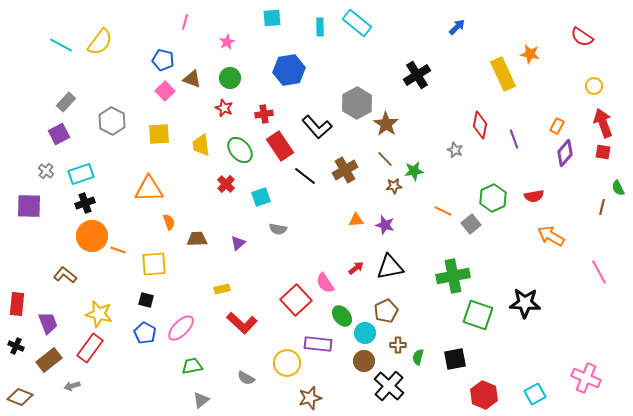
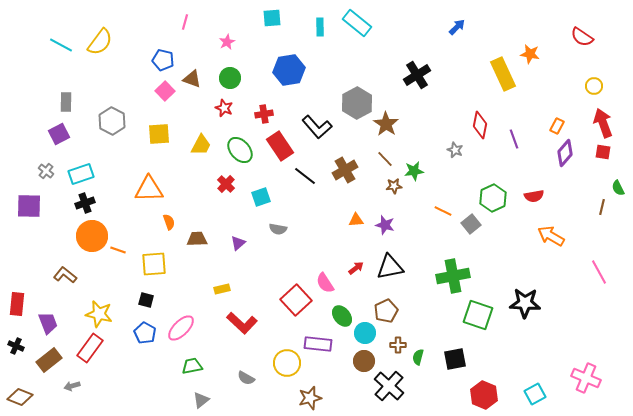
gray rectangle at (66, 102): rotated 42 degrees counterclockwise
yellow trapezoid at (201, 145): rotated 145 degrees counterclockwise
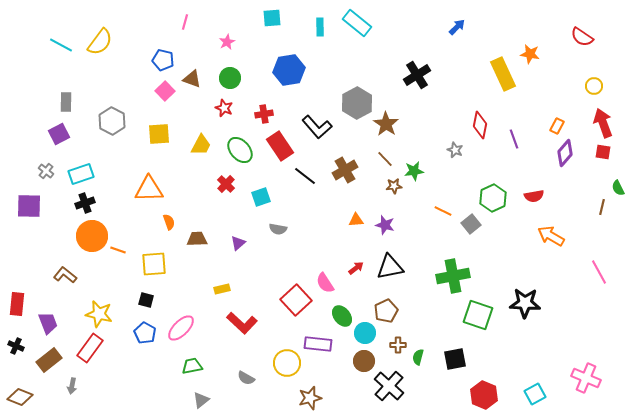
gray arrow at (72, 386): rotated 63 degrees counterclockwise
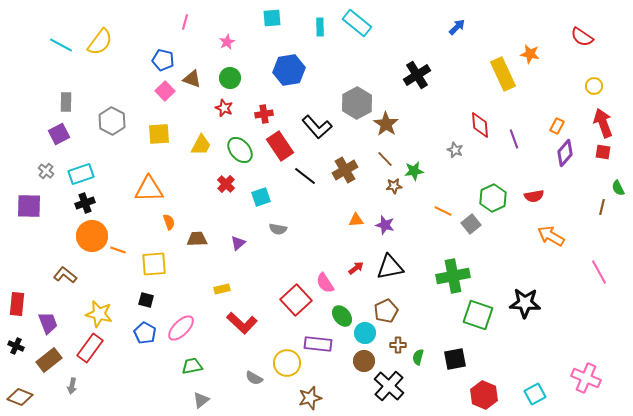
red diamond at (480, 125): rotated 16 degrees counterclockwise
gray semicircle at (246, 378): moved 8 px right
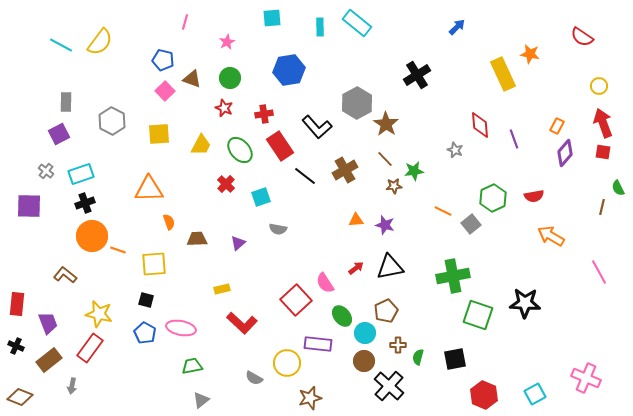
yellow circle at (594, 86): moved 5 px right
pink ellipse at (181, 328): rotated 56 degrees clockwise
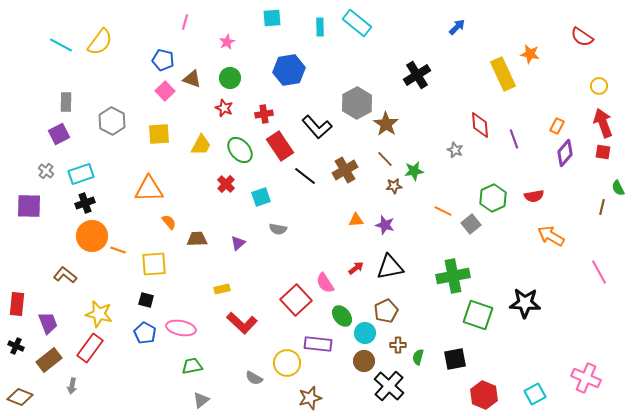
orange semicircle at (169, 222): rotated 21 degrees counterclockwise
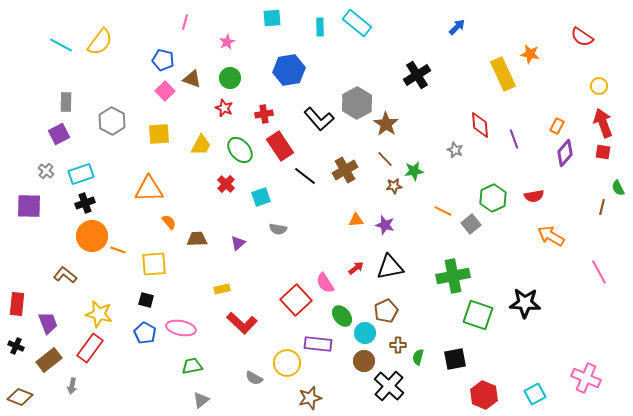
black L-shape at (317, 127): moved 2 px right, 8 px up
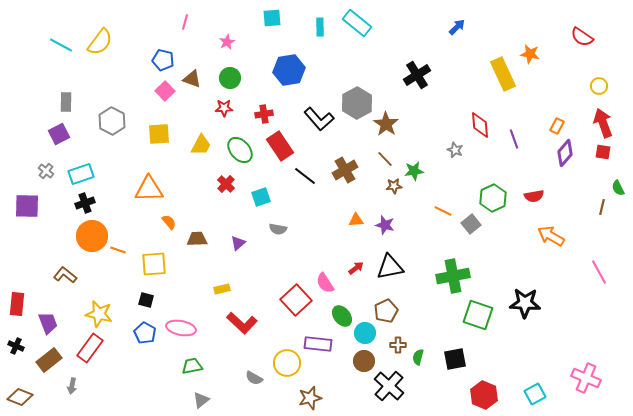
red star at (224, 108): rotated 24 degrees counterclockwise
purple square at (29, 206): moved 2 px left
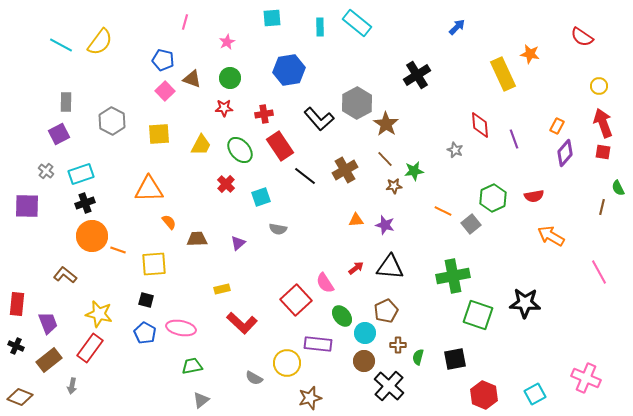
black triangle at (390, 267): rotated 16 degrees clockwise
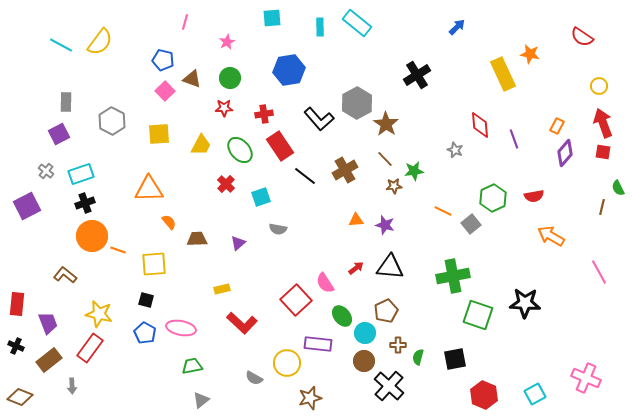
purple square at (27, 206): rotated 28 degrees counterclockwise
gray arrow at (72, 386): rotated 14 degrees counterclockwise
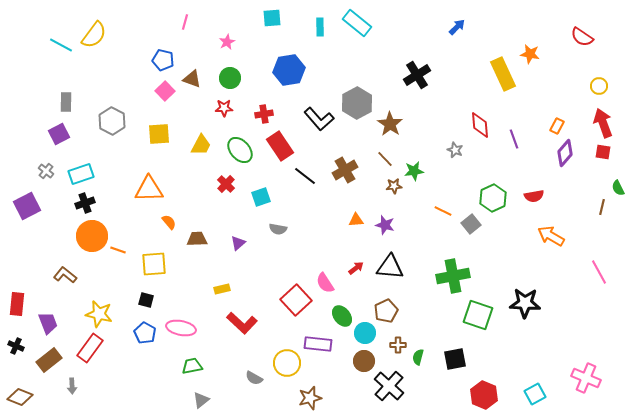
yellow semicircle at (100, 42): moved 6 px left, 7 px up
brown star at (386, 124): moved 4 px right
